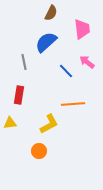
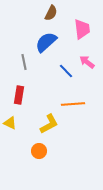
yellow triangle: rotated 32 degrees clockwise
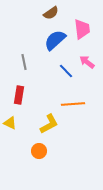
brown semicircle: rotated 28 degrees clockwise
blue semicircle: moved 9 px right, 2 px up
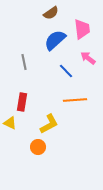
pink arrow: moved 1 px right, 4 px up
red rectangle: moved 3 px right, 7 px down
orange line: moved 2 px right, 4 px up
orange circle: moved 1 px left, 4 px up
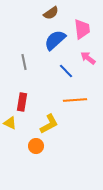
orange circle: moved 2 px left, 1 px up
